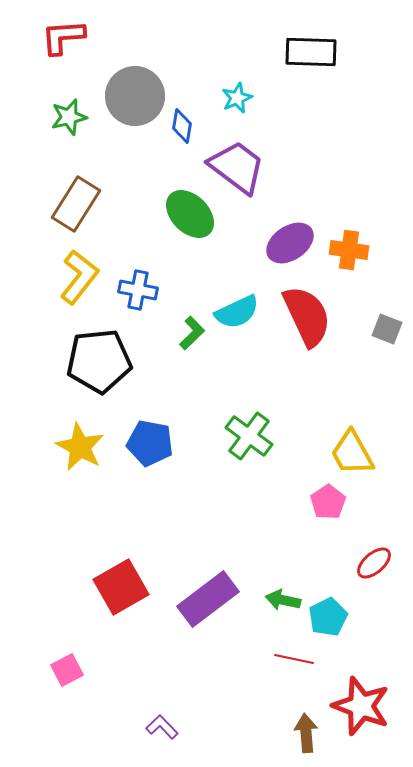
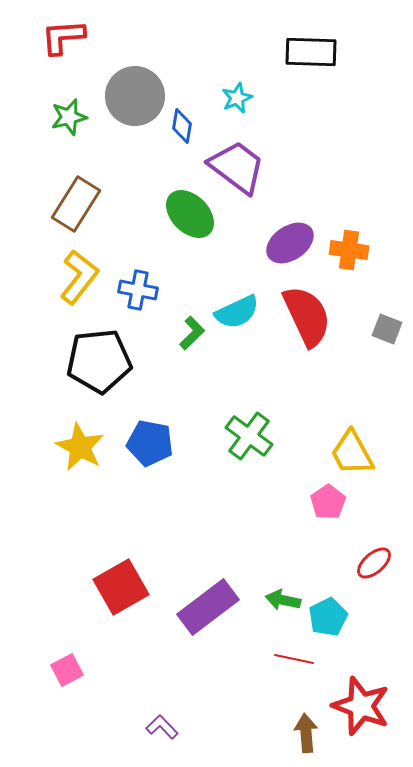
purple rectangle: moved 8 px down
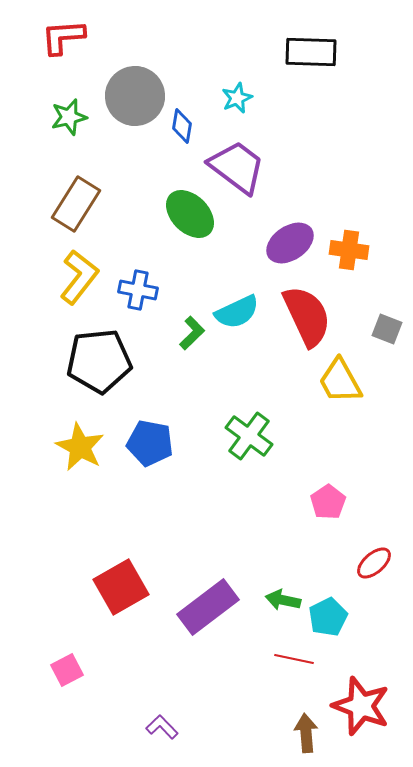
yellow trapezoid: moved 12 px left, 72 px up
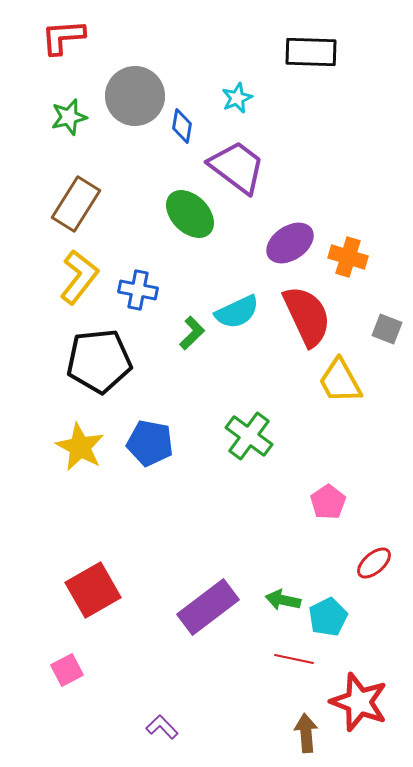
orange cross: moved 1 px left, 7 px down; rotated 9 degrees clockwise
red square: moved 28 px left, 3 px down
red star: moved 2 px left, 4 px up
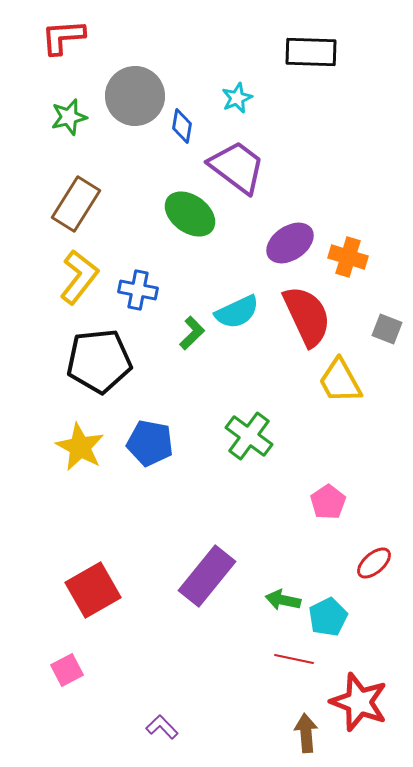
green ellipse: rotated 9 degrees counterclockwise
purple rectangle: moved 1 px left, 31 px up; rotated 14 degrees counterclockwise
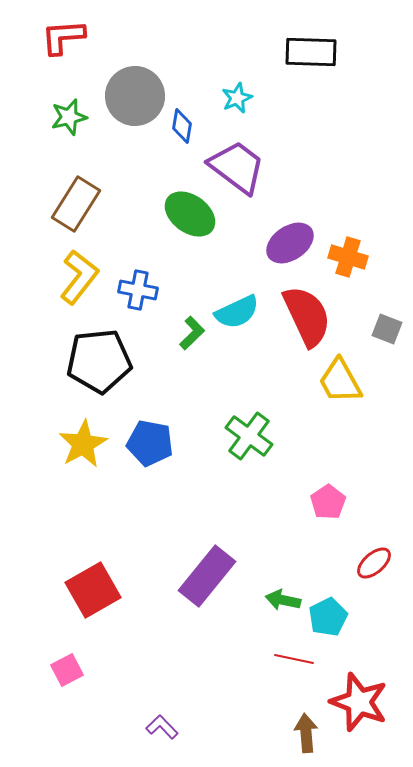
yellow star: moved 3 px right, 3 px up; rotated 15 degrees clockwise
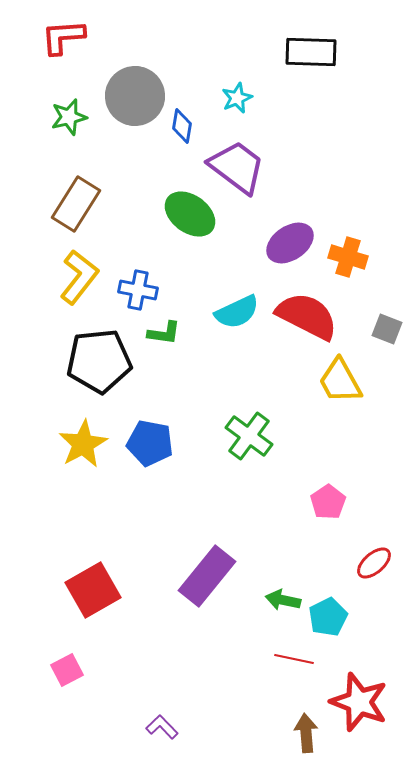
red semicircle: rotated 38 degrees counterclockwise
green L-shape: moved 28 px left; rotated 52 degrees clockwise
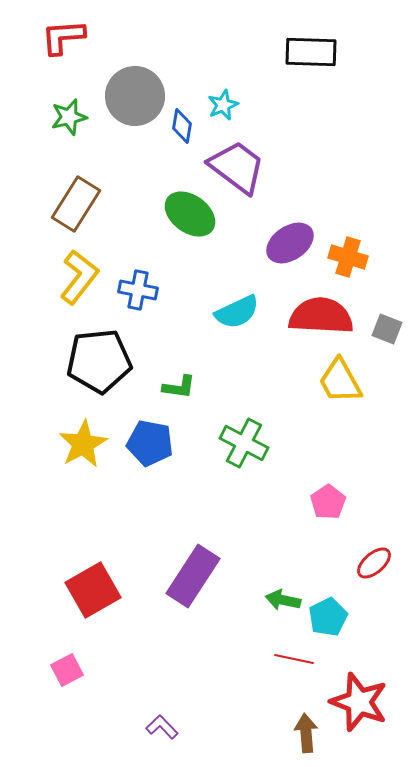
cyan star: moved 14 px left, 7 px down
red semicircle: moved 14 px right; rotated 24 degrees counterclockwise
green L-shape: moved 15 px right, 54 px down
green cross: moved 5 px left, 7 px down; rotated 9 degrees counterclockwise
purple rectangle: moved 14 px left; rotated 6 degrees counterclockwise
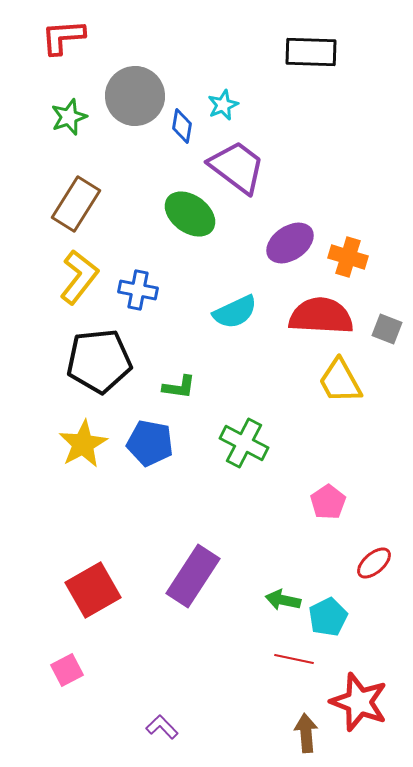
green star: rotated 6 degrees counterclockwise
cyan semicircle: moved 2 px left
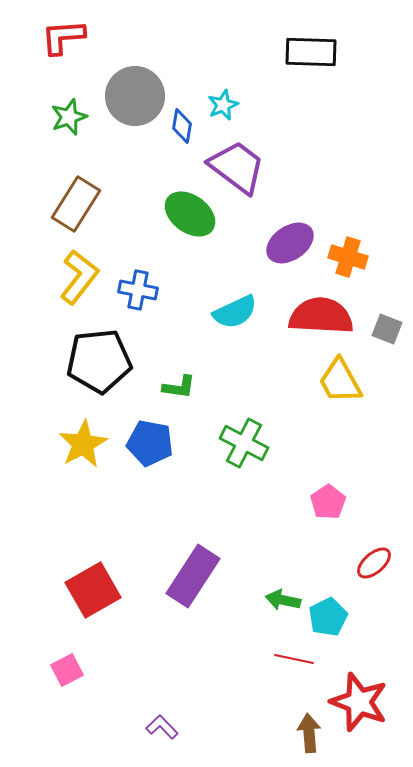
brown arrow: moved 3 px right
